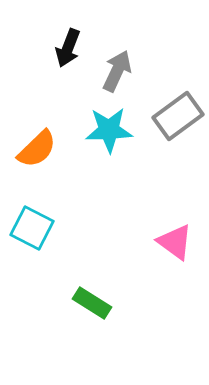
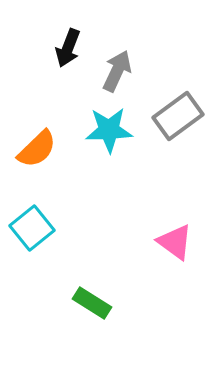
cyan square: rotated 24 degrees clockwise
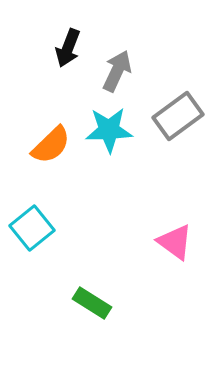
orange semicircle: moved 14 px right, 4 px up
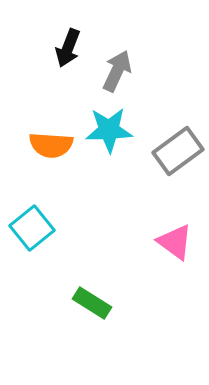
gray rectangle: moved 35 px down
orange semicircle: rotated 48 degrees clockwise
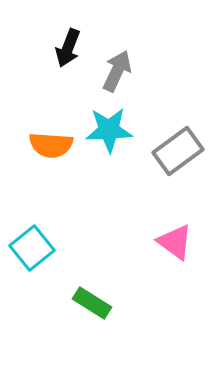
cyan square: moved 20 px down
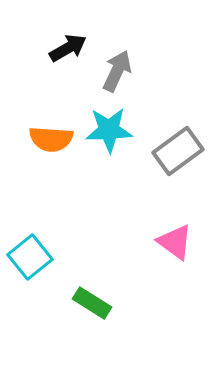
black arrow: rotated 141 degrees counterclockwise
orange semicircle: moved 6 px up
cyan square: moved 2 px left, 9 px down
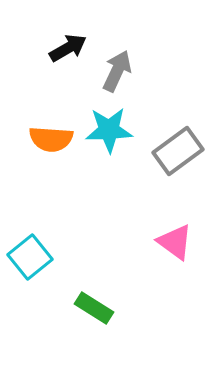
green rectangle: moved 2 px right, 5 px down
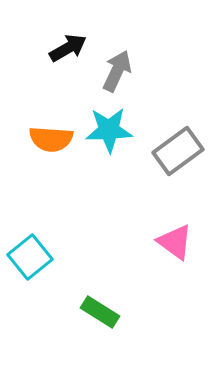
green rectangle: moved 6 px right, 4 px down
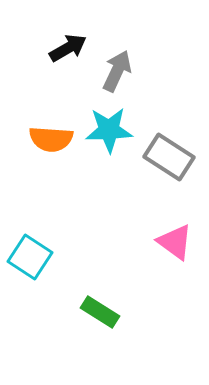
gray rectangle: moved 9 px left, 6 px down; rotated 69 degrees clockwise
cyan square: rotated 18 degrees counterclockwise
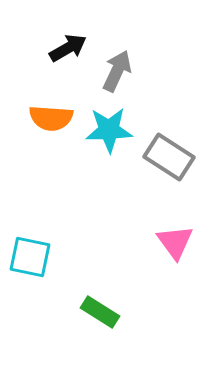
orange semicircle: moved 21 px up
pink triangle: rotated 18 degrees clockwise
cyan square: rotated 21 degrees counterclockwise
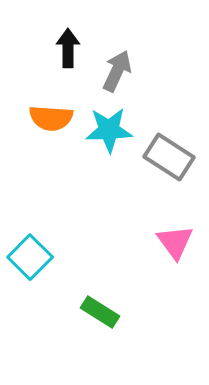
black arrow: rotated 60 degrees counterclockwise
cyan square: rotated 33 degrees clockwise
